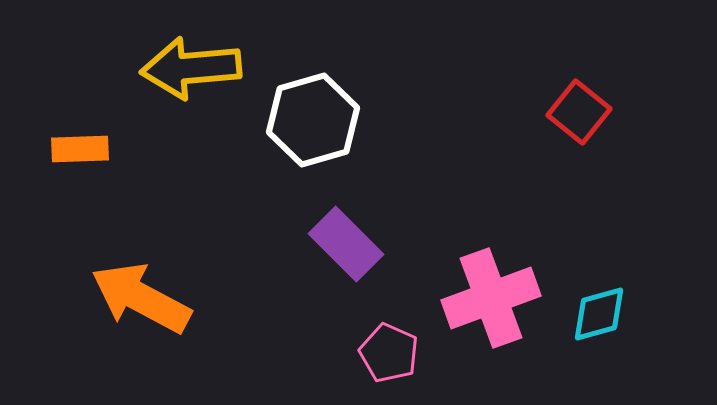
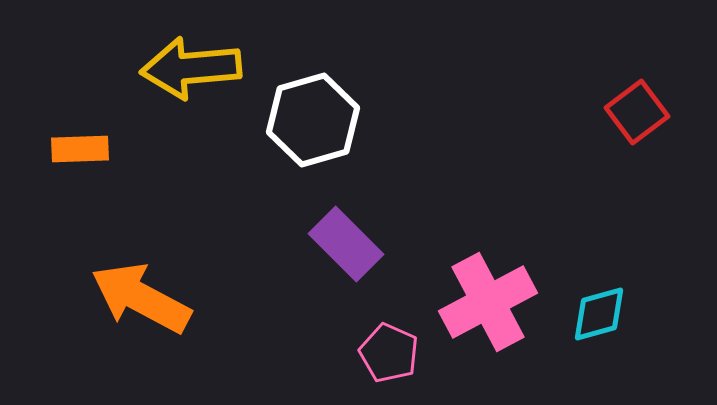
red square: moved 58 px right; rotated 14 degrees clockwise
pink cross: moved 3 px left, 4 px down; rotated 8 degrees counterclockwise
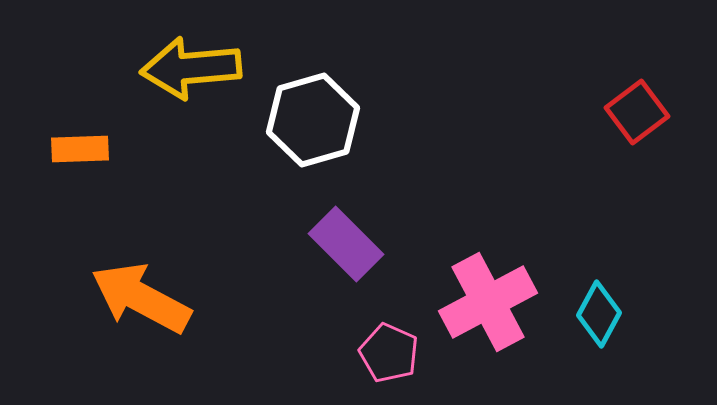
cyan diamond: rotated 46 degrees counterclockwise
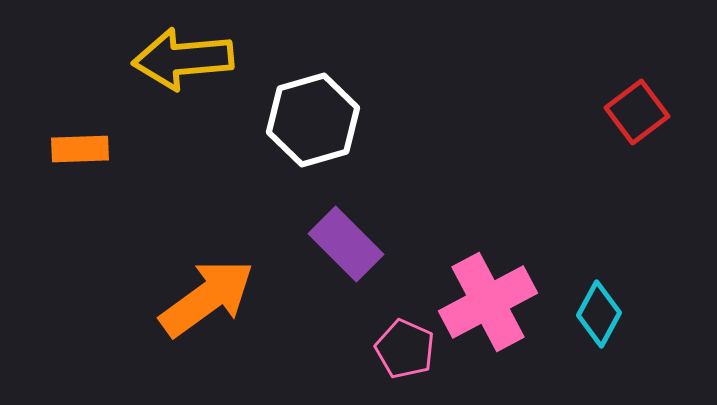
yellow arrow: moved 8 px left, 9 px up
orange arrow: moved 66 px right; rotated 116 degrees clockwise
pink pentagon: moved 16 px right, 4 px up
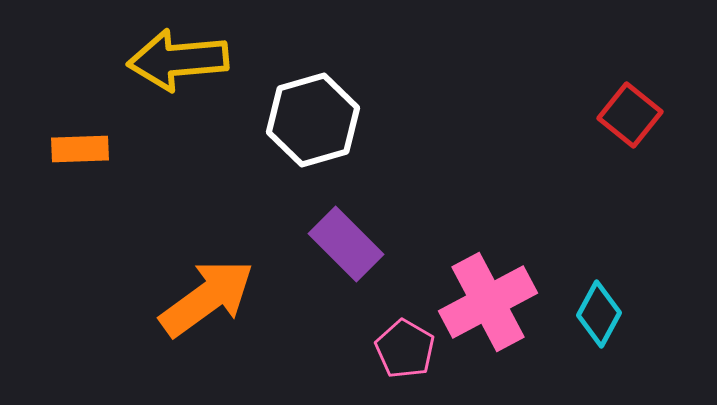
yellow arrow: moved 5 px left, 1 px down
red square: moved 7 px left, 3 px down; rotated 14 degrees counterclockwise
pink pentagon: rotated 6 degrees clockwise
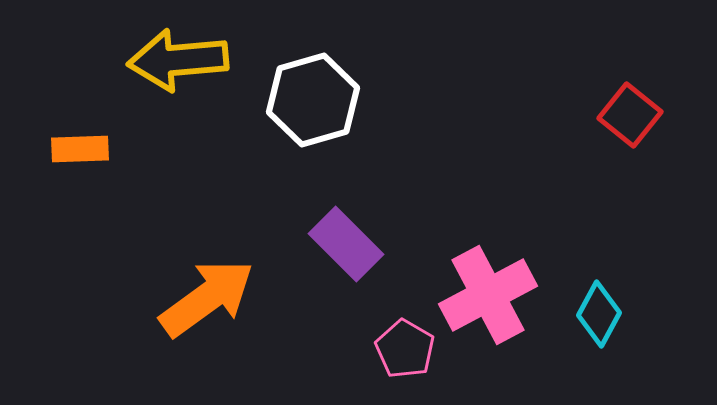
white hexagon: moved 20 px up
pink cross: moved 7 px up
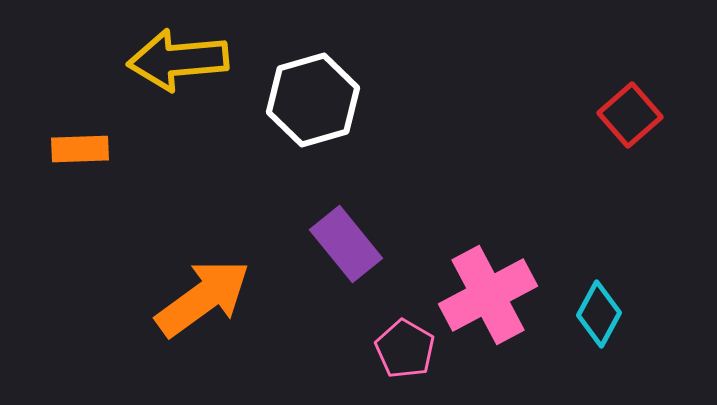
red square: rotated 10 degrees clockwise
purple rectangle: rotated 6 degrees clockwise
orange arrow: moved 4 px left
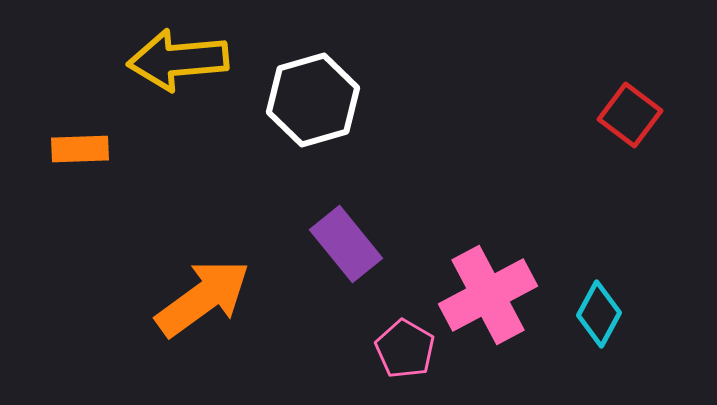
red square: rotated 12 degrees counterclockwise
